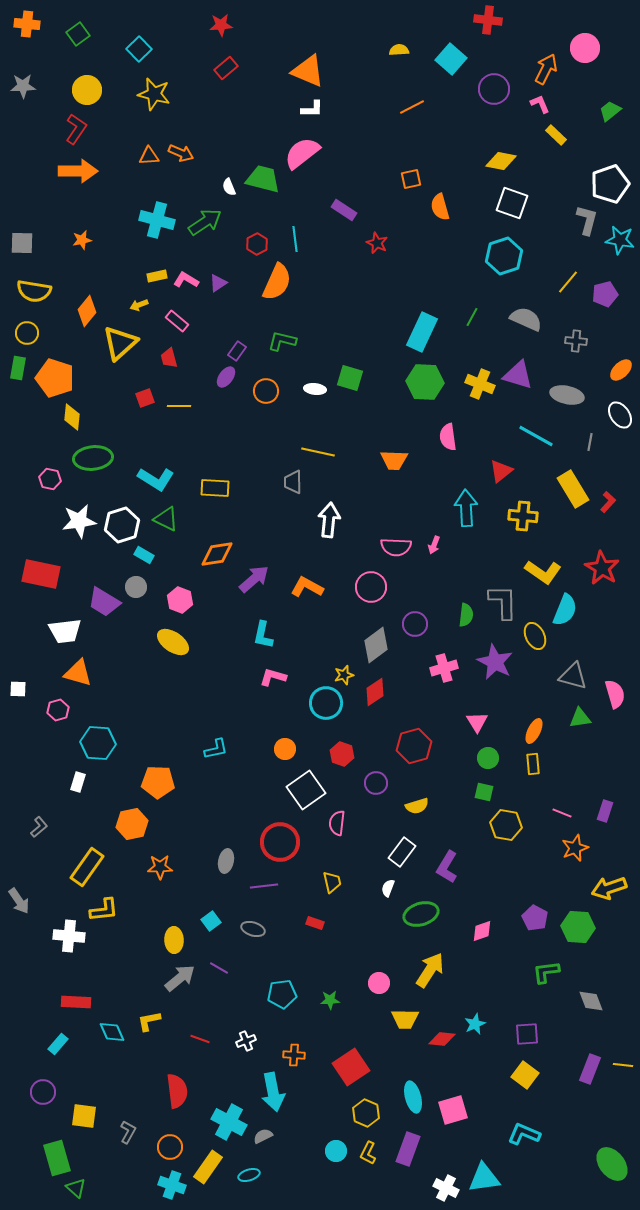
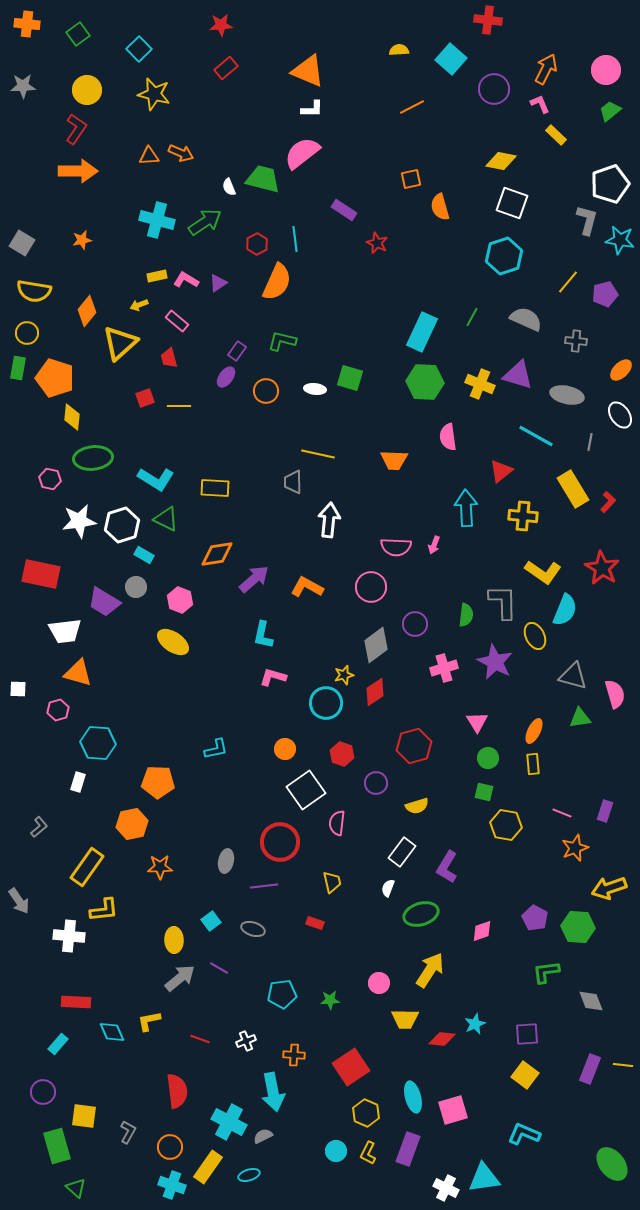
pink circle at (585, 48): moved 21 px right, 22 px down
gray square at (22, 243): rotated 30 degrees clockwise
yellow line at (318, 452): moved 2 px down
green rectangle at (57, 1158): moved 12 px up
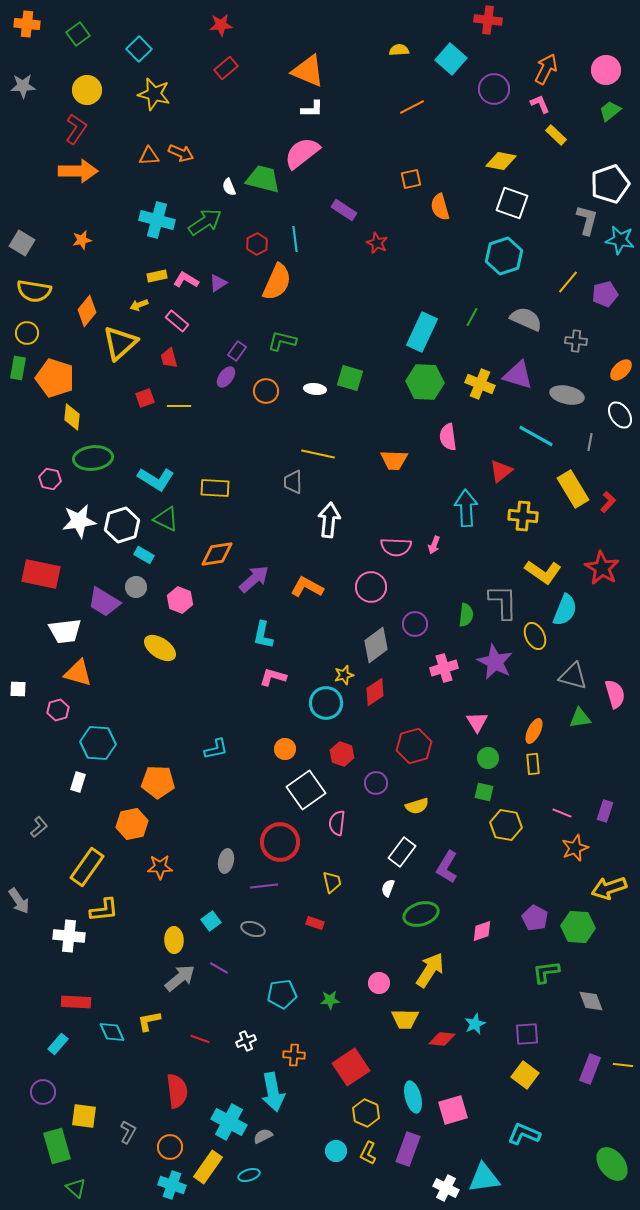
yellow ellipse at (173, 642): moved 13 px left, 6 px down
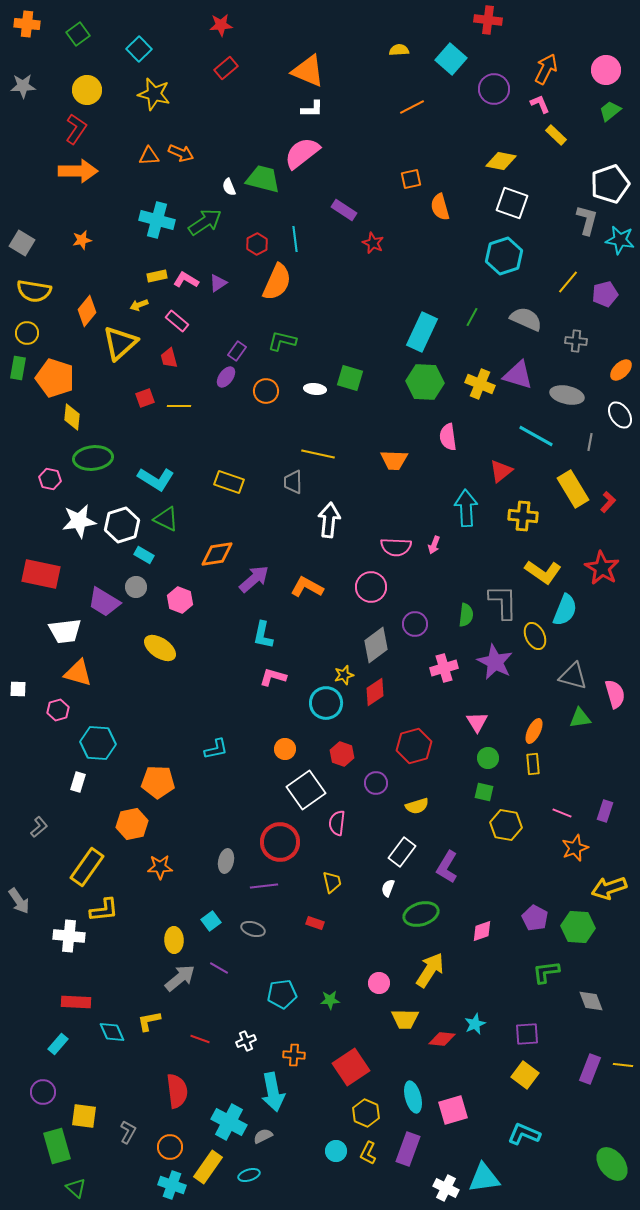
red star at (377, 243): moved 4 px left
yellow rectangle at (215, 488): moved 14 px right, 6 px up; rotated 16 degrees clockwise
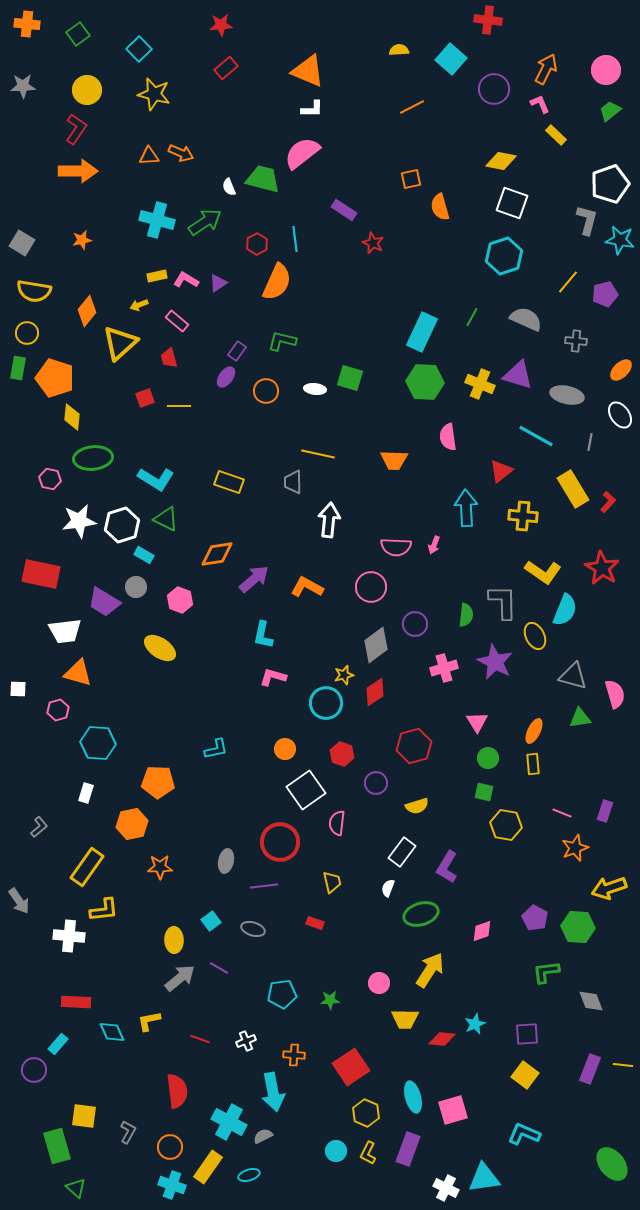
white rectangle at (78, 782): moved 8 px right, 11 px down
purple circle at (43, 1092): moved 9 px left, 22 px up
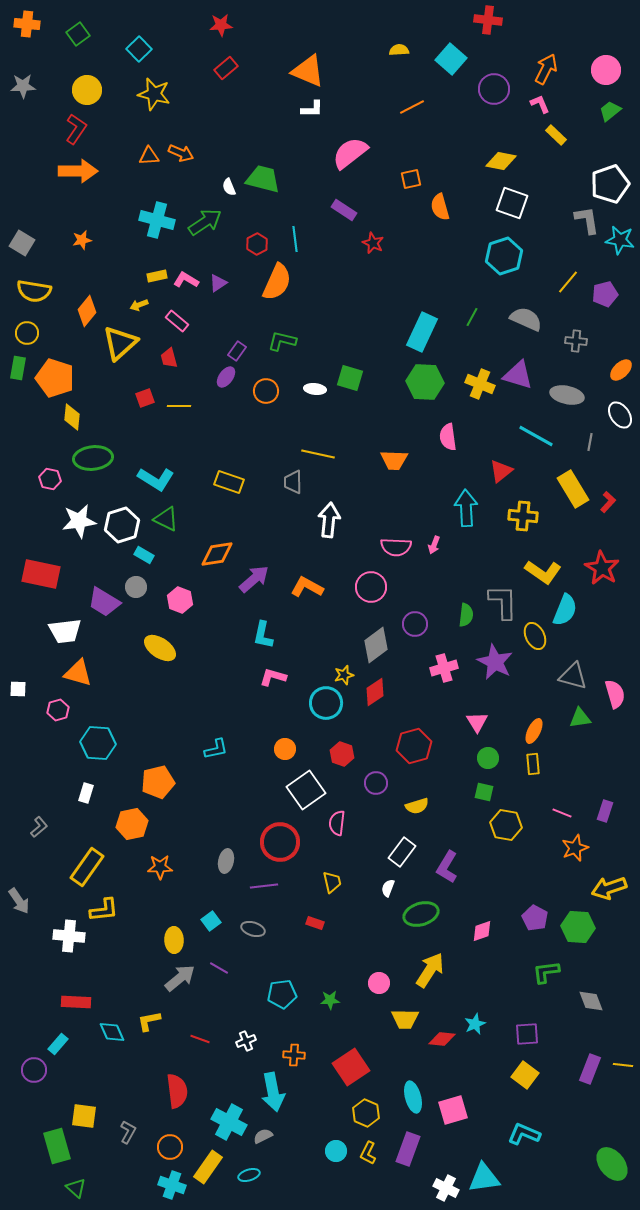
pink semicircle at (302, 153): moved 48 px right
gray L-shape at (587, 220): rotated 24 degrees counterclockwise
orange pentagon at (158, 782): rotated 16 degrees counterclockwise
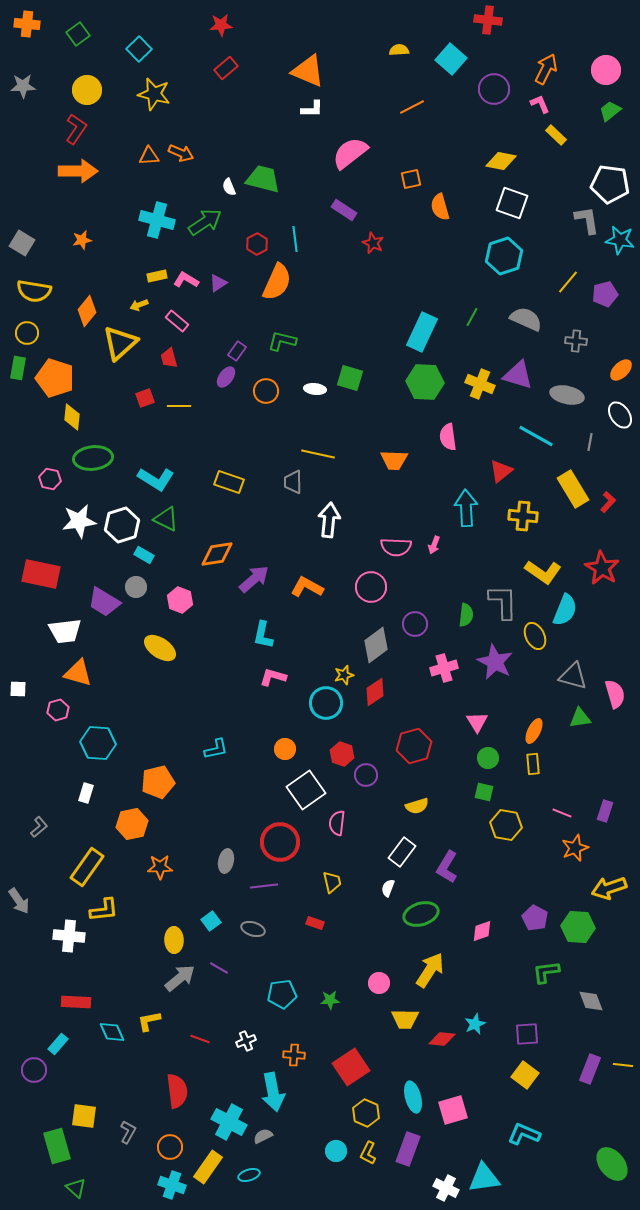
white pentagon at (610, 184): rotated 27 degrees clockwise
purple circle at (376, 783): moved 10 px left, 8 px up
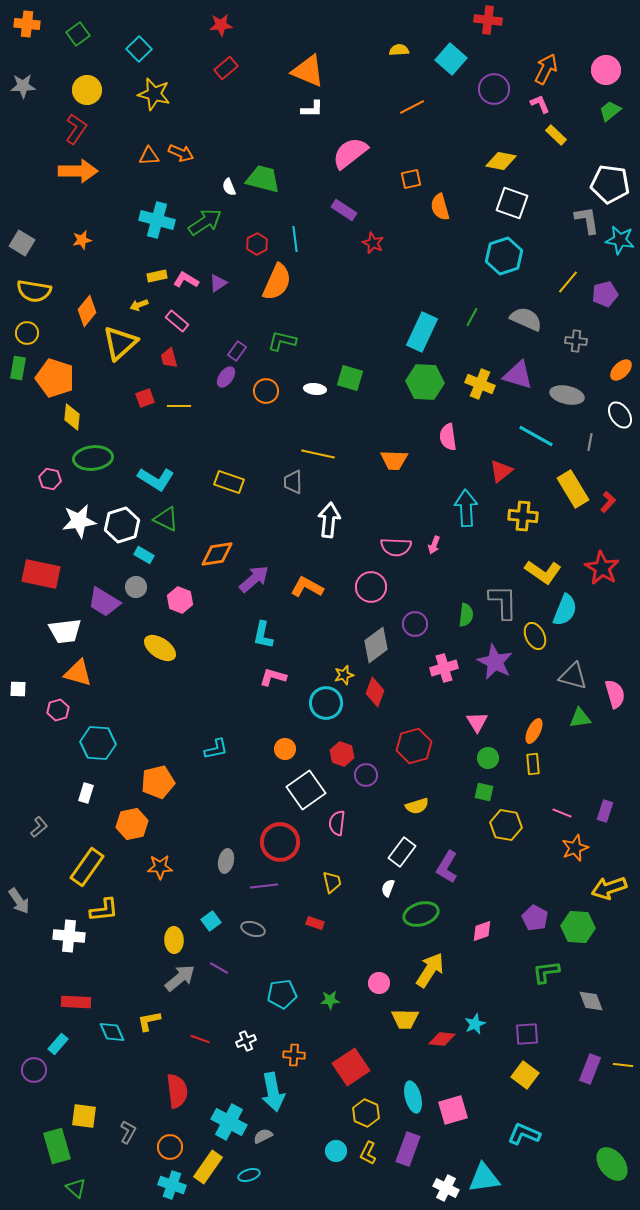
red diamond at (375, 692): rotated 36 degrees counterclockwise
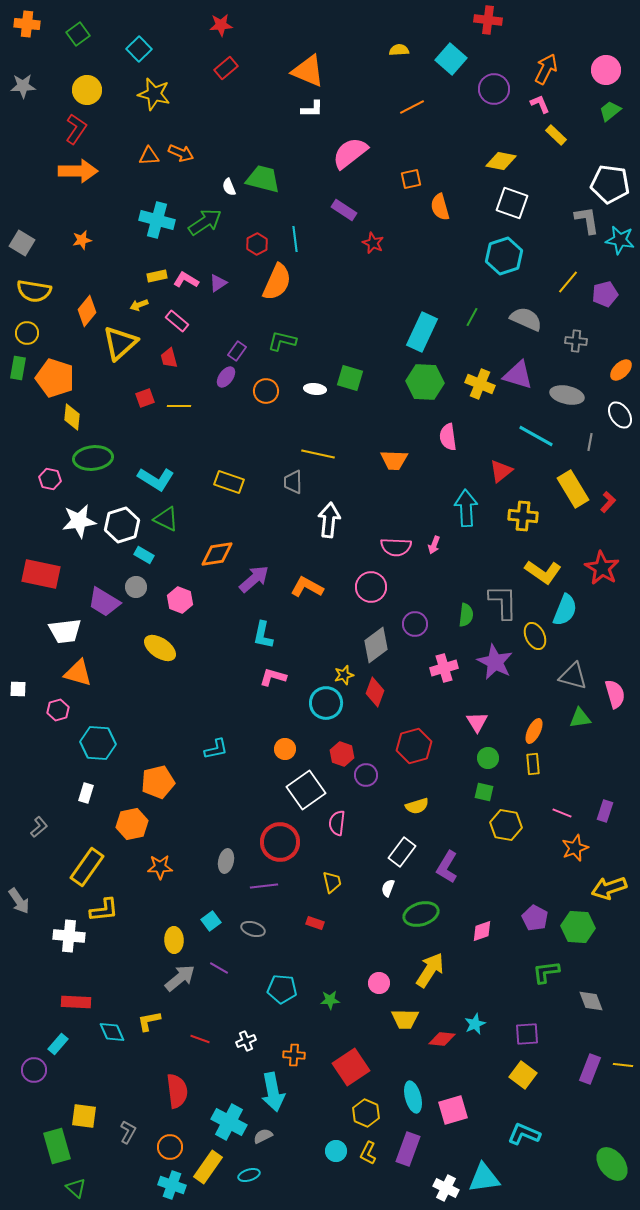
cyan pentagon at (282, 994): moved 5 px up; rotated 12 degrees clockwise
yellow square at (525, 1075): moved 2 px left
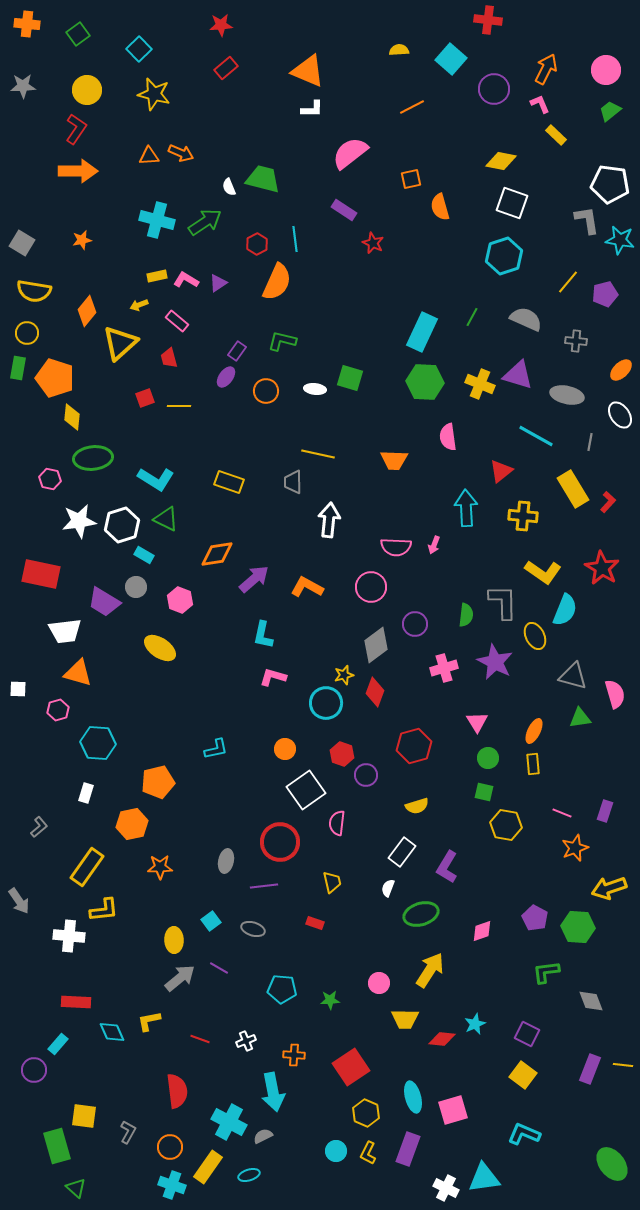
purple square at (527, 1034): rotated 30 degrees clockwise
